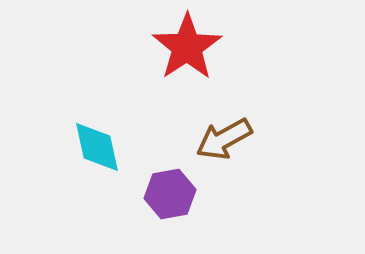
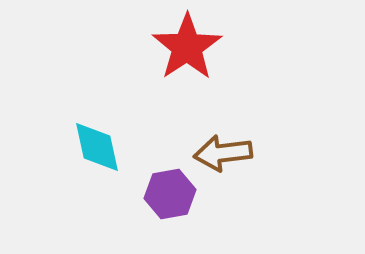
brown arrow: moved 1 px left, 14 px down; rotated 22 degrees clockwise
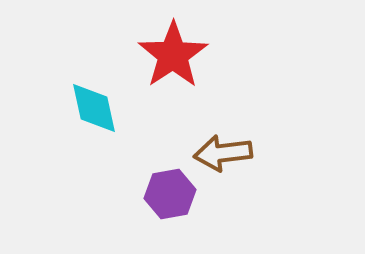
red star: moved 14 px left, 8 px down
cyan diamond: moved 3 px left, 39 px up
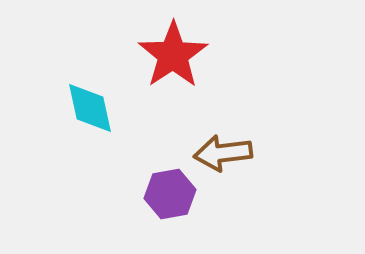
cyan diamond: moved 4 px left
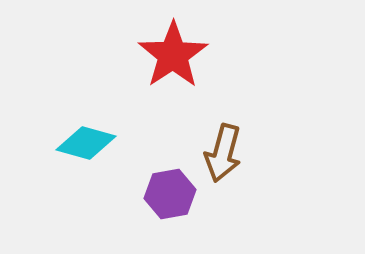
cyan diamond: moved 4 px left, 35 px down; rotated 62 degrees counterclockwise
brown arrow: rotated 68 degrees counterclockwise
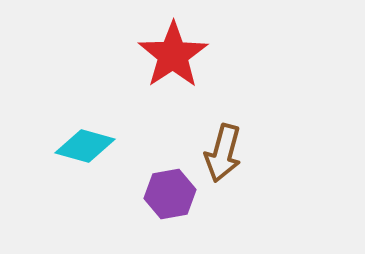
cyan diamond: moved 1 px left, 3 px down
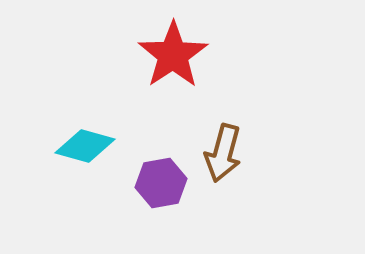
purple hexagon: moved 9 px left, 11 px up
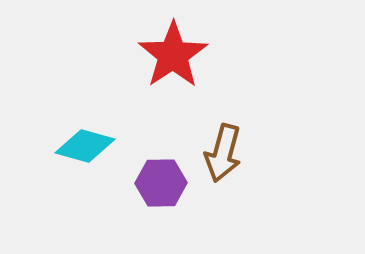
purple hexagon: rotated 9 degrees clockwise
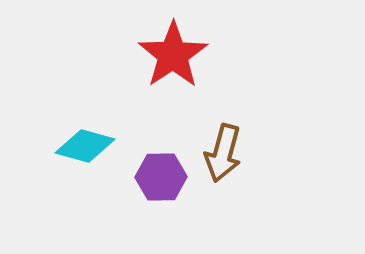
purple hexagon: moved 6 px up
